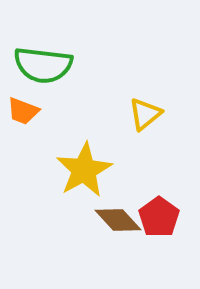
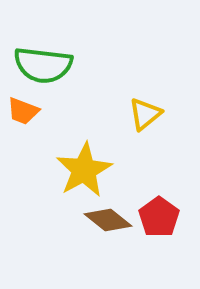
brown diamond: moved 10 px left; rotated 9 degrees counterclockwise
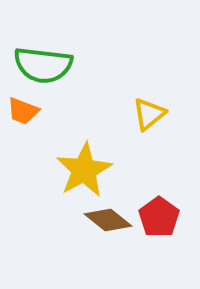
yellow triangle: moved 4 px right
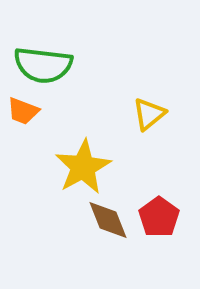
yellow star: moved 1 px left, 3 px up
brown diamond: rotated 30 degrees clockwise
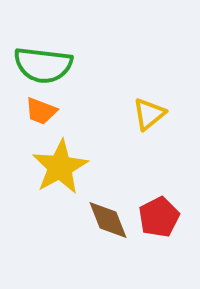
orange trapezoid: moved 18 px right
yellow star: moved 23 px left
red pentagon: rotated 9 degrees clockwise
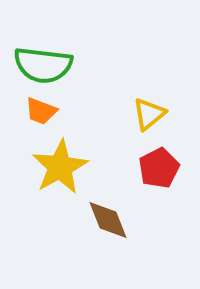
red pentagon: moved 49 px up
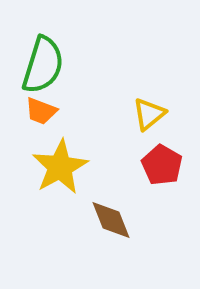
green semicircle: rotated 80 degrees counterclockwise
red pentagon: moved 3 px right, 3 px up; rotated 15 degrees counterclockwise
brown diamond: moved 3 px right
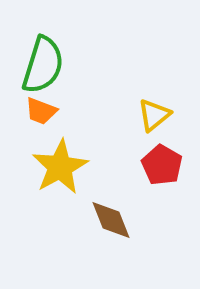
yellow triangle: moved 5 px right, 1 px down
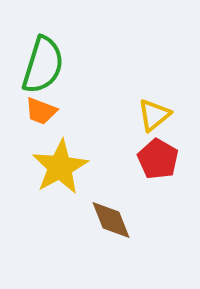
red pentagon: moved 4 px left, 6 px up
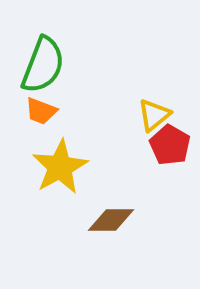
green semicircle: rotated 4 degrees clockwise
red pentagon: moved 12 px right, 14 px up
brown diamond: rotated 69 degrees counterclockwise
